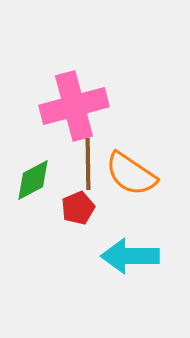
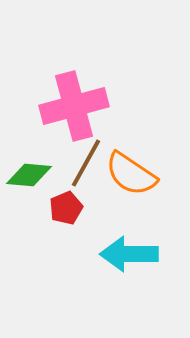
brown line: moved 2 px left, 1 px up; rotated 30 degrees clockwise
green diamond: moved 4 px left, 5 px up; rotated 33 degrees clockwise
red pentagon: moved 12 px left
cyan arrow: moved 1 px left, 2 px up
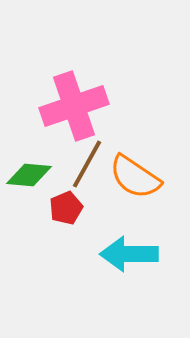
pink cross: rotated 4 degrees counterclockwise
brown line: moved 1 px right, 1 px down
orange semicircle: moved 4 px right, 3 px down
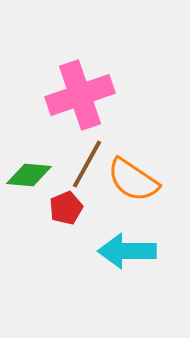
pink cross: moved 6 px right, 11 px up
orange semicircle: moved 2 px left, 3 px down
cyan arrow: moved 2 px left, 3 px up
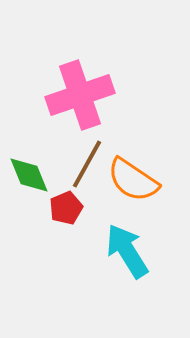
green diamond: rotated 63 degrees clockwise
cyan arrow: rotated 58 degrees clockwise
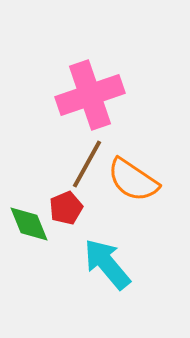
pink cross: moved 10 px right
green diamond: moved 49 px down
cyan arrow: moved 20 px left, 13 px down; rotated 8 degrees counterclockwise
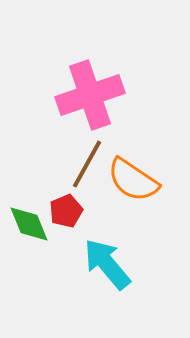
red pentagon: moved 3 px down
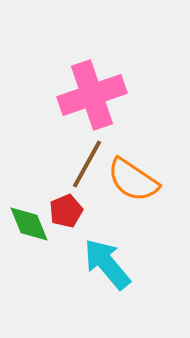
pink cross: moved 2 px right
